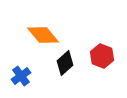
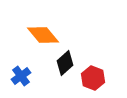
red hexagon: moved 9 px left, 22 px down
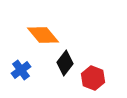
black diamond: rotated 10 degrees counterclockwise
blue cross: moved 6 px up
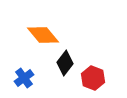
blue cross: moved 3 px right, 8 px down
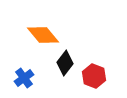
red hexagon: moved 1 px right, 2 px up
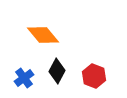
black diamond: moved 8 px left, 8 px down; rotated 10 degrees counterclockwise
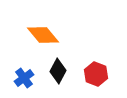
black diamond: moved 1 px right
red hexagon: moved 2 px right, 2 px up
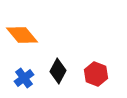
orange diamond: moved 21 px left
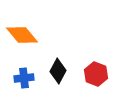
blue cross: rotated 30 degrees clockwise
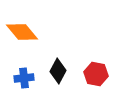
orange diamond: moved 3 px up
red hexagon: rotated 10 degrees counterclockwise
